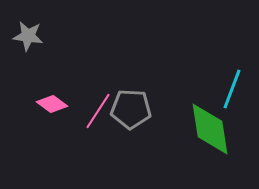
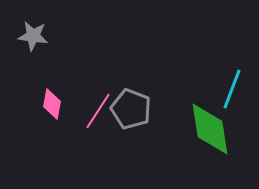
gray star: moved 5 px right
pink diamond: rotated 64 degrees clockwise
gray pentagon: rotated 18 degrees clockwise
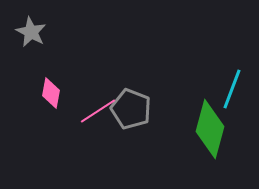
gray star: moved 2 px left, 4 px up; rotated 20 degrees clockwise
pink diamond: moved 1 px left, 11 px up
pink line: rotated 24 degrees clockwise
green diamond: rotated 24 degrees clockwise
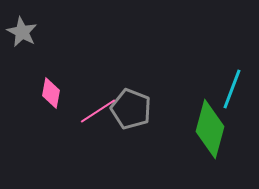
gray star: moved 9 px left
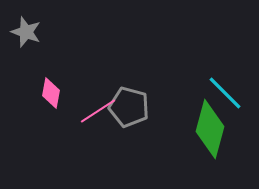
gray star: moved 4 px right; rotated 8 degrees counterclockwise
cyan line: moved 7 px left, 4 px down; rotated 66 degrees counterclockwise
gray pentagon: moved 2 px left, 2 px up; rotated 6 degrees counterclockwise
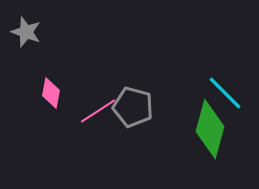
gray pentagon: moved 4 px right
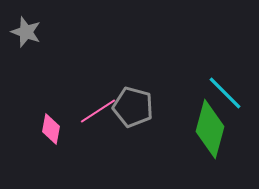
pink diamond: moved 36 px down
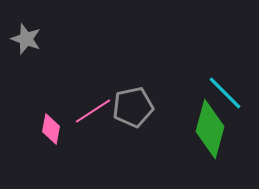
gray star: moved 7 px down
gray pentagon: rotated 27 degrees counterclockwise
pink line: moved 5 px left
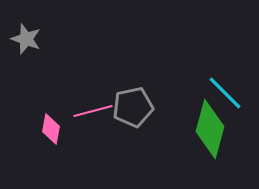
pink line: rotated 18 degrees clockwise
